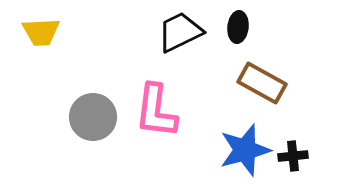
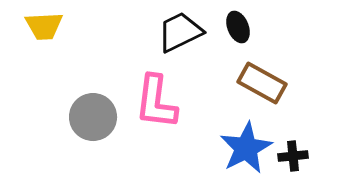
black ellipse: rotated 28 degrees counterclockwise
yellow trapezoid: moved 3 px right, 6 px up
pink L-shape: moved 9 px up
blue star: moved 1 px right, 2 px up; rotated 12 degrees counterclockwise
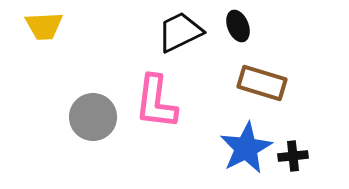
black ellipse: moved 1 px up
brown rectangle: rotated 12 degrees counterclockwise
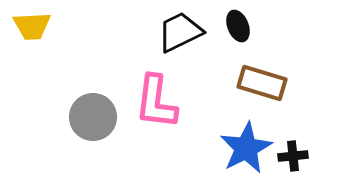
yellow trapezoid: moved 12 px left
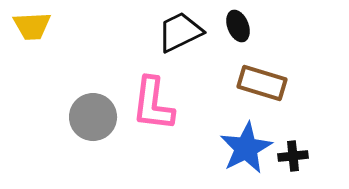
pink L-shape: moved 3 px left, 2 px down
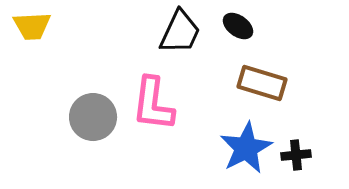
black ellipse: rotated 32 degrees counterclockwise
black trapezoid: rotated 141 degrees clockwise
black cross: moved 3 px right, 1 px up
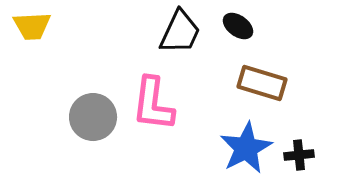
black cross: moved 3 px right
